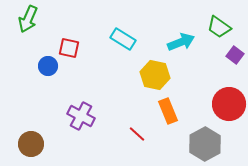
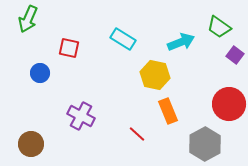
blue circle: moved 8 px left, 7 px down
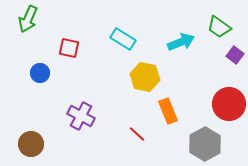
yellow hexagon: moved 10 px left, 2 px down
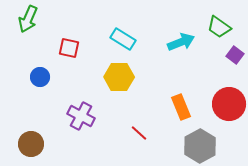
blue circle: moved 4 px down
yellow hexagon: moved 26 px left; rotated 12 degrees counterclockwise
orange rectangle: moved 13 px right, 4 px up
red line: moved 2 px right, 1 px up
gray hexagon: moved 5 px left, 2 px down
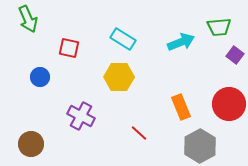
green arrow: rotated 48 degrees counterclockwise
green trapezoid: rotated 40 degrees counterclockwise
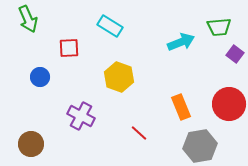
cyan rectangle: moved 13 px left, 13 px up
red square: rotated 15 degrees counterclockwise
purple square: moved 1 px up
yellow hexagon: rotated 20 degrees clockwise
gray hexagon: rotated 20 degrees clockwise
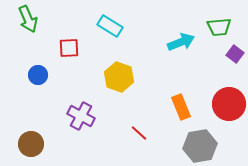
blue circle: moved 2 px left, 2 px up
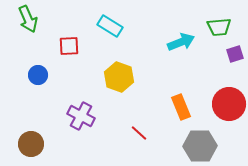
red square: moved 2 px up
purple square: rotated 36 degrees clockwise
gray hexagon: rotated 8 degrees clockwise
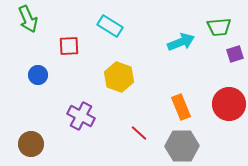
gray hexagon: moved 18 px left
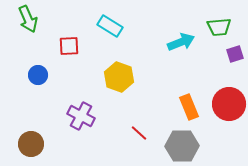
orange rectangle: moved 8 px right
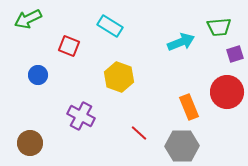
green arrow: rotated 88 degrees clockwise
red square: rotated 25 degrees clockwise
red circle: moved 2 px left, 12 px up
brown circle: moved 1 px left, 1 px up
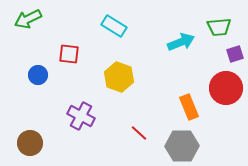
cyan rectangle: moved 4 px right
red square: moved 8 px down; rotated 15 degrees counterclockwise
red circle: moved 1 px left, 4 px up
